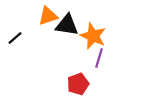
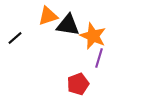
black triangle: moved 1 px right
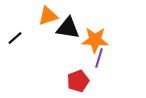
black triangle: moved 3 px down
orange star: moved 2 px right, 4 px down; rotated 20 degrees counterclockwise
red pentagon: moved 3 px up
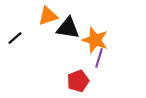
orange star: rotated 16 degrees clockwise
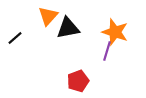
orange triangle: rotated 30 degrees counterclockwise
black triangle: rotated 20 degrees counterclockwise
orange star: moved 20 px right, 8 px up
purple line: moved 8 px right, 7 px up
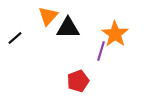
black triangle: rotated 10 degrees clockwise
orange star: moved 2 px down; rotated 16 degrees clockwise
purple line: moved 6 px left
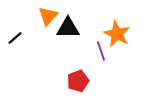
orange star: moved 2 px right; rotated 8 degrees counterclockwise
purple line: rotated 36 degrees counterclockwise
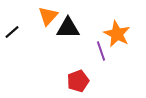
black line: moved 3 px left, 6 px up
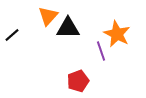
black line: moved 3 px down
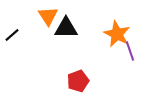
orange triangle: rotated 15 degrees counterclockwise
black triangle: moved 2 px left
purple line: moved 29 px right
